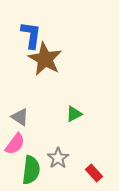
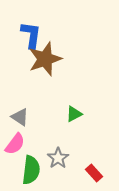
brown star: rotated 24 degrees clockwise
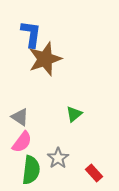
blue L-shape: moved 1 px up
green triangle: rotated 12 degrees counterclockwise
pink semicircle: moved 7 px right, 2 px up
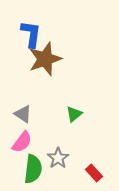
gray triangle: moved 3 px right, 3 px up
green semicircle: moved 2 px right, 1 px up
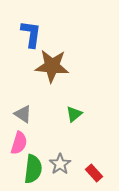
brown star: moved 7 px right, 7 px down; rotated 24 degrees clockwise
pink semicircle: moved 3 px left, 1 px down; rotated 20 degrees counterclockwise
gray star: moved 2 px right, 6 px down
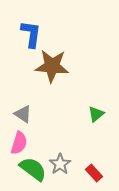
green triangle: moved 22 px right
green semicircle: rotated 60 degrees counterclockwise
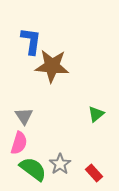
blue L-shape: moved 7 px down
gray triangle: moved 1 px right, 2 px down; rotated 24 degrees clockwise
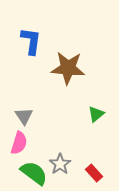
brown star: moved 16 px right, 2 px down
green semicircle: moved 1 px right, 4 px down
